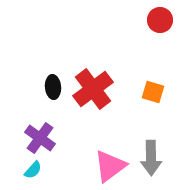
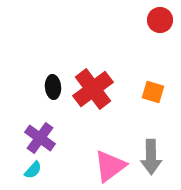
gray arrow: moved 1 px up
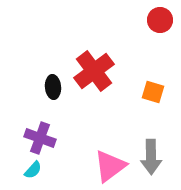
red cross: moved 1 px right, 18 px up
purple cross: rotated 16 degrees counterclockwise
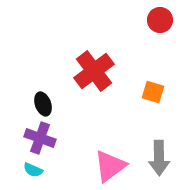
black ellipse: moved 10 px left, 17 px down; rotated 15 degrees counterclockwise
gray arrow: moved 8 px right, 1 px down
cyan semicircle: rotated 72 degrees clockwise
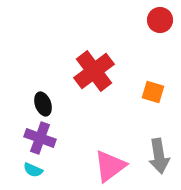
gray arrow: moved 2 px up; rotated 8 degrees counterclockwise
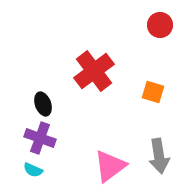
red circle: moved 5 px down
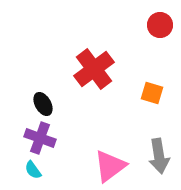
red cross: moved 2 px up
orange square: moved 1 px left, 1 px down
black ellipse: rotated 10 degrees counterclockwise
cyan semicircle: rotated 30 degrees clockwise
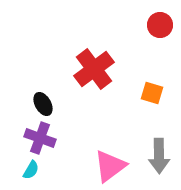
gray arrow: rotated 8 degrees clockwise
cyan semicircle: moved 2 px left; rotated 114 degrees counterclockwise
